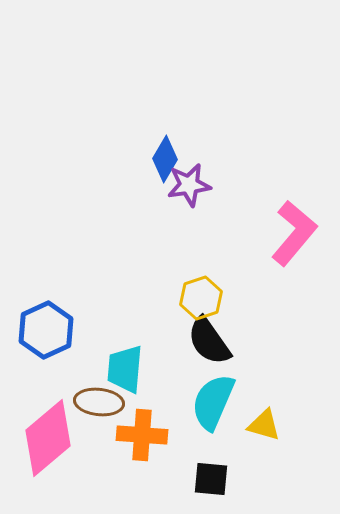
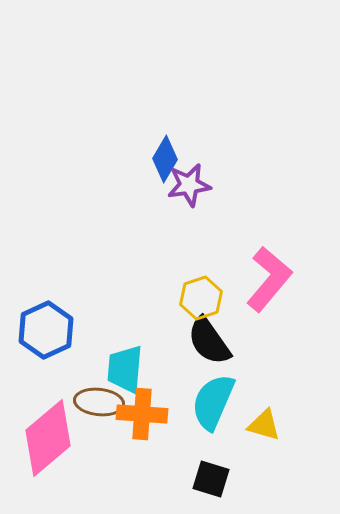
pink L-shape: moved 25 px left, 46 px down
orange cross: moved 21 px up
black square: rotated 12 degrees clockwise
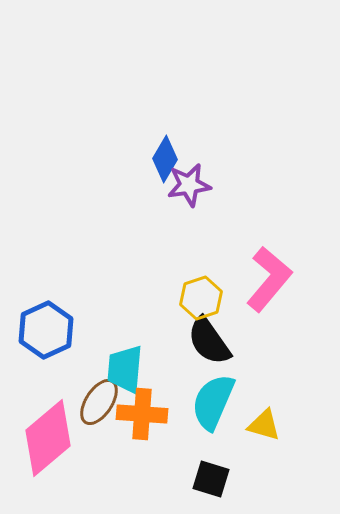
brown ellipse: rotated 63 degrees counterclockwise
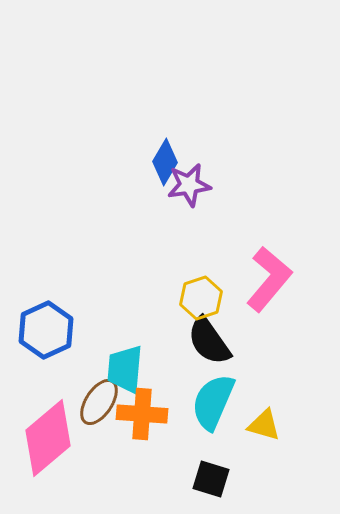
blue diamond: moved 3 px down
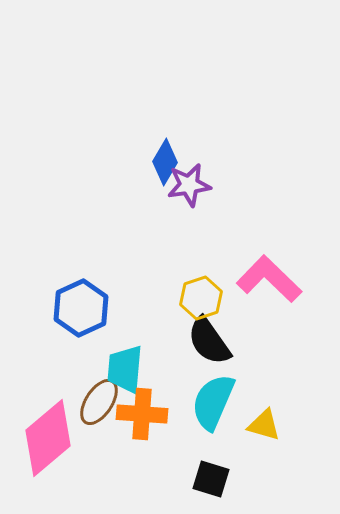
pink L-shape: rotated 86 degrees counterclockwise
blue hexagon: moved 35 px right, 22 px up
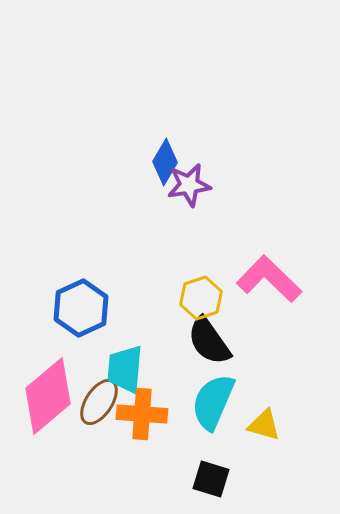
pink diamond: moved 42 px up
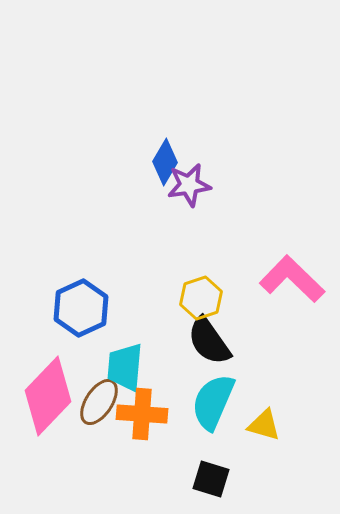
pink L-shape: moved 23 px right
cyan trapezoid: moved 2 px up
pink diamond: rotated 6 degrees counterclockwise
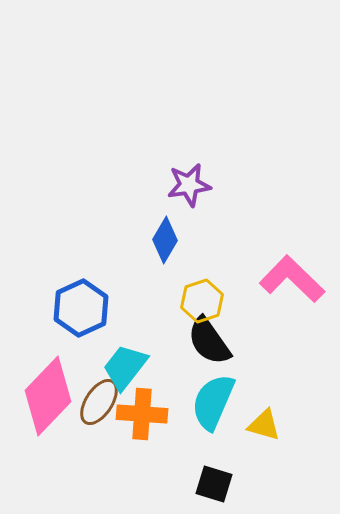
blue diamond: moved 78 px down
yellow hexagon: moved 1 px right, 3 px down
cyan trapezoid: rotated 33 degrees clockwise
black square: moved 3 px right, 5 px down
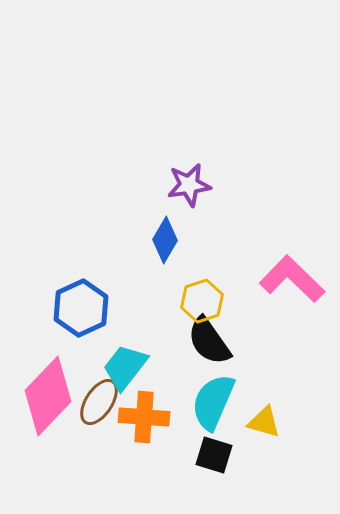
orange cross: moved 2 px right, 3 px down
yellow triangle: moved 3 px up
black square: moved 29 px up
